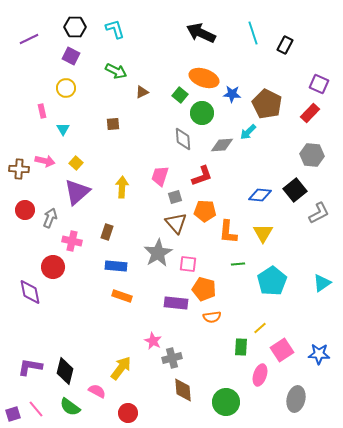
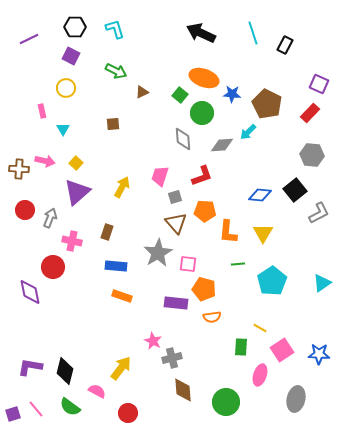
yellow arrow at (122, 187): rotated 25 degrees clockwise
yellow line at (260, 328): rotated 72 degrees clockwise
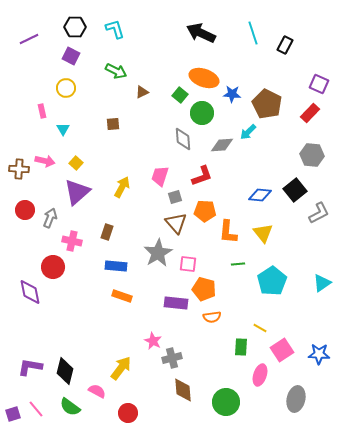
yellow triangle at (263, 233): rotated 10 degrees counterclockwise
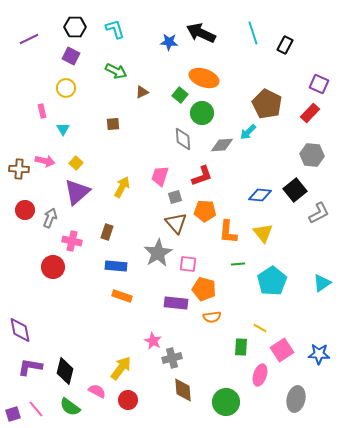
blue star at (232, 94): moved 63 px left, 52 px up
purple diamond at (30, 292): moved 10 px left, 38 px down
red circle at (128, 413): moved 13 px up
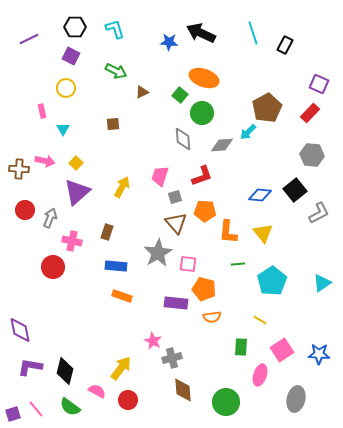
brown pentagon at (267, 104): moved 4 px down; rotated 16 degrees clockwise
yellow line at (260, 328): moved 8 px up
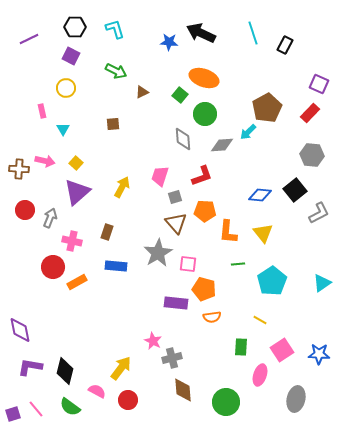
green circle at (202, 113): moved 3 px right, 1 px down
orange rectangle at (122, 296): moved 45 px left, 14 px up; rotated 48 degrees counterclockwise
